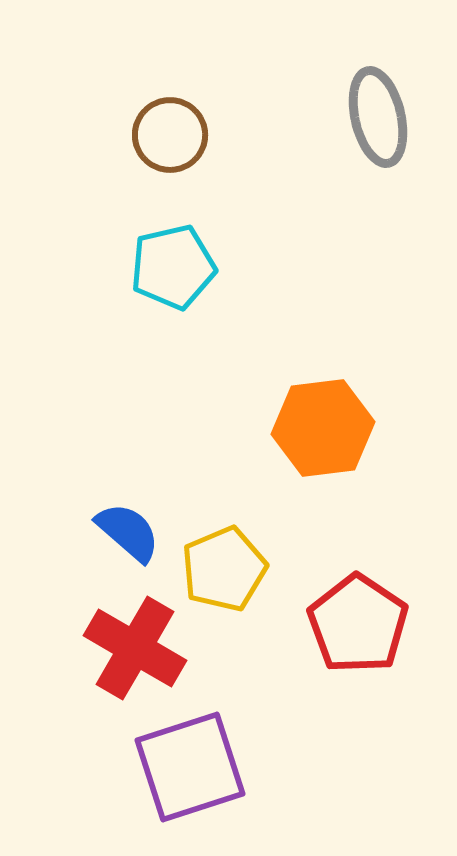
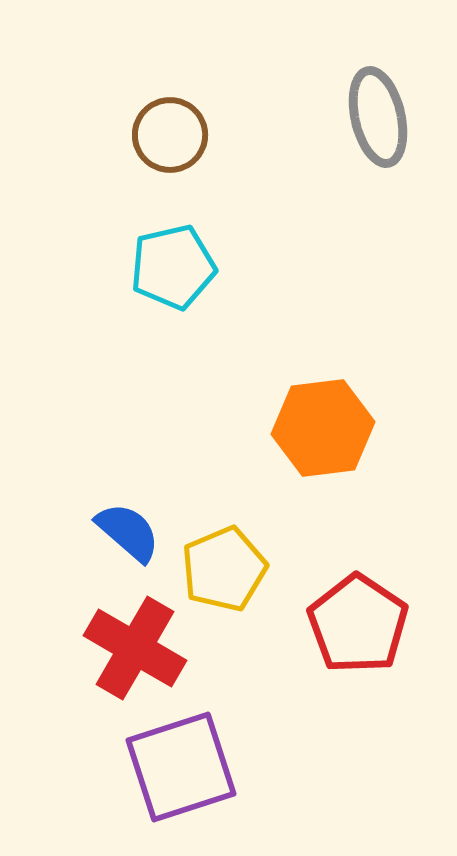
purple square: moved 9 px left
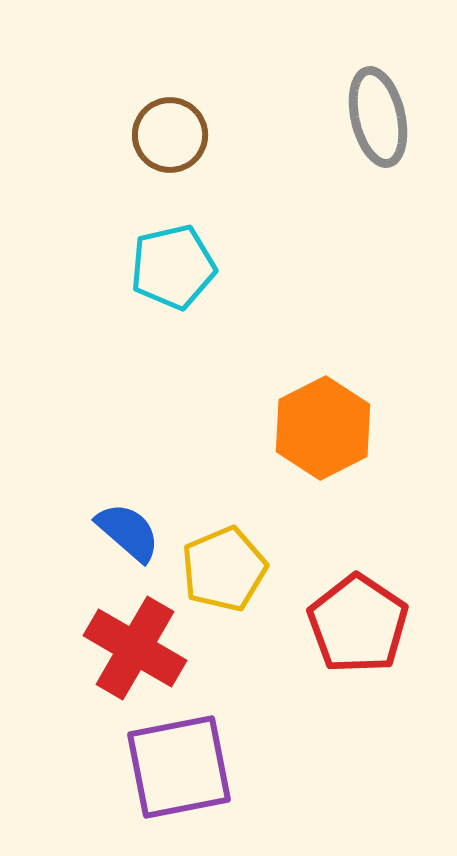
orange hexagon: rotated 20 degrees counterclockwise
purple square: moved 2 px left; rotated 7 degrees clockwise
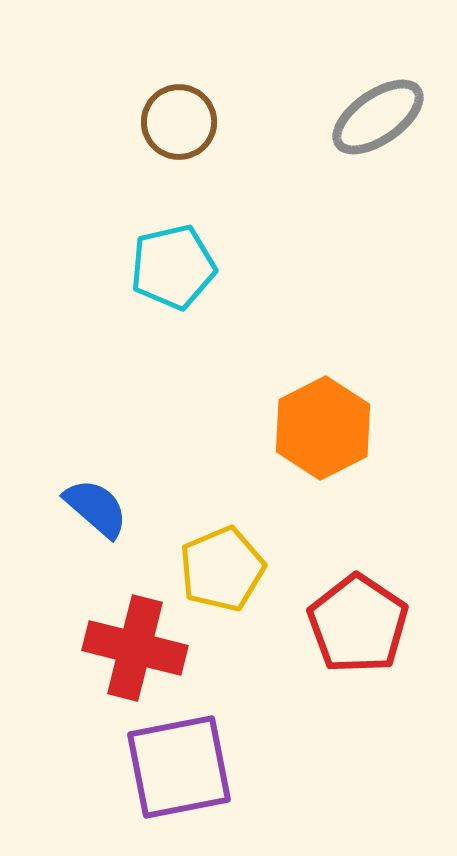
gray ellipse: rotated 68 degrees clockwise
brown circle: moved 9 px right, 13 px up
blue semicircle: moved 32 px left, 24 px up
yellow pentagon: moved 2 px left
red cross: rotated 16 degrees counterclockwise
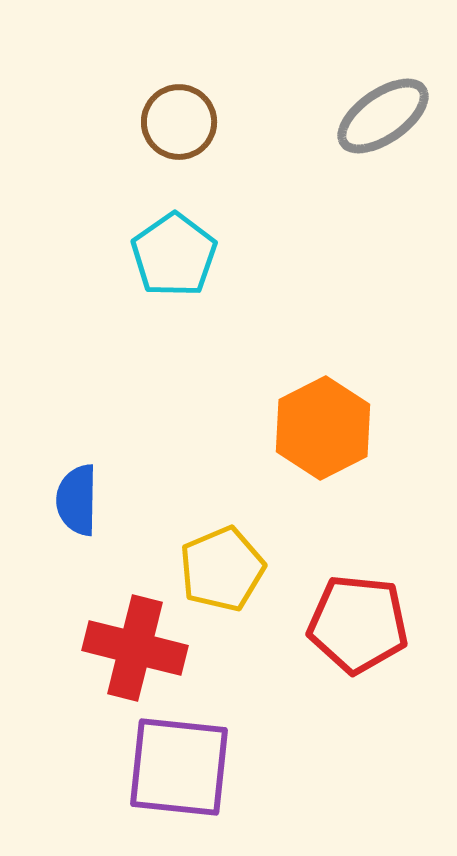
gray ellipse: moved 5 px right, 1 px up
cyan pentagon: moved 1 px right, 12 px up; rotated 22 degrees counterclockwise
blue semicircle: moved 19 px left, 8 px up; rotated 130 degrees counterclockwise
red pentagon: rotated 28 degrees counterclockwise
purple square: rotated 17 degrees clockwise
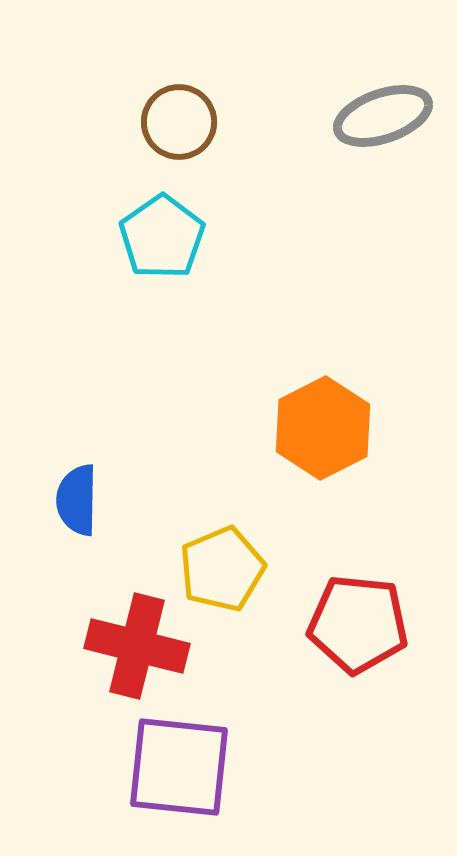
gray ellipse: rotated 16 degrees clockwise
cyan pentagon: moved 12 px left, 18 px up
red cross: moved 2 px right, 2 px up
